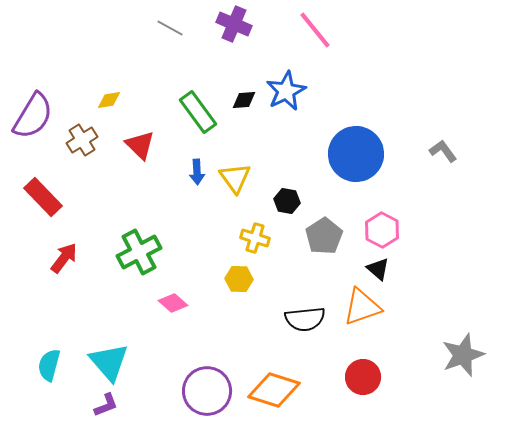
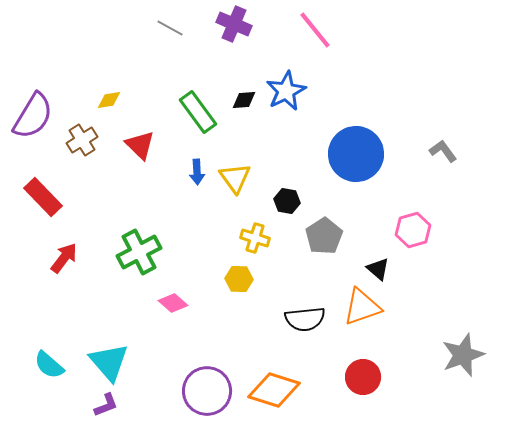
pink hexagon: moved 31 px right; rotated 16 degrees clockwise
cyan semicircle: rotated 64 degrees counterclockwise
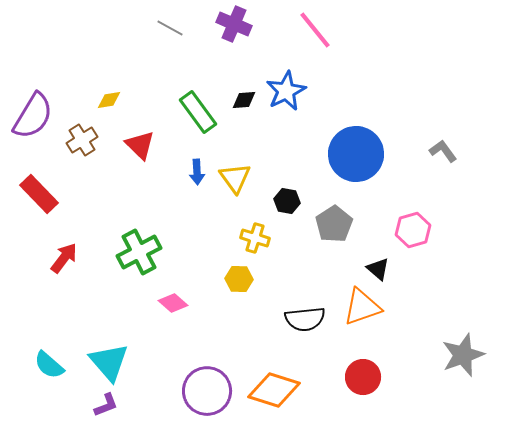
red rectangle: moved 4 px left, 3 px up
gray pentagon: moved 10 px right, 12 px up
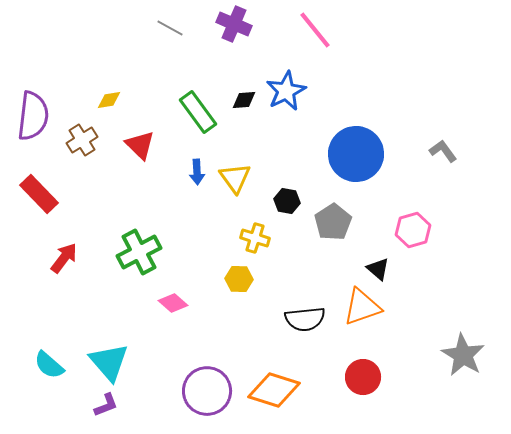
purple semicircle: rotated 24 degrees counterclockwise
gray pentagon: moved 1 px left, 2 px up
gray star: rotated 21 degrees counterclockwise
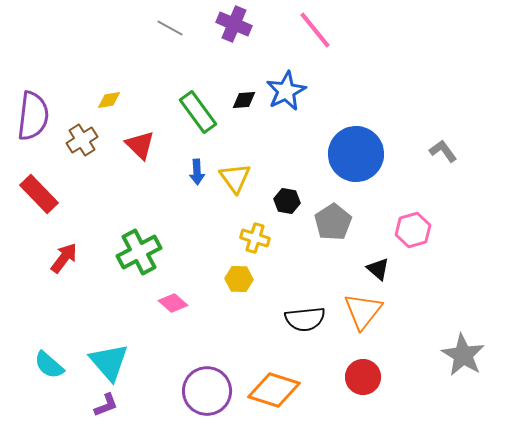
orange triangle: moved 1 px right, 4 px down; rotated 33 degrees counterclockwise
